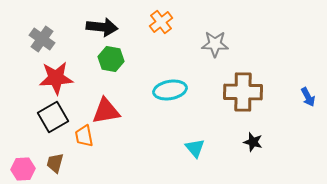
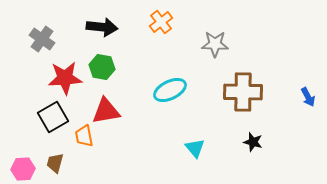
green hexagon: moved 9 px left, 8 px down
red star: moved 9 px right
cyan ellipse: rotated 16 degrees counterclockwise
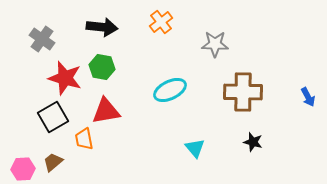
red star: rotated 20 degrees clockwise
orange trapezoid: moved 3 px down
brown trapezoid: moved 2 px left, 1 px up; rotated 35 degrees clockwise
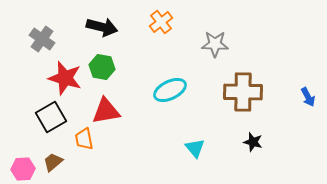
black arrow: rotated 8 degrees clockwise
black square: moved 2 px left
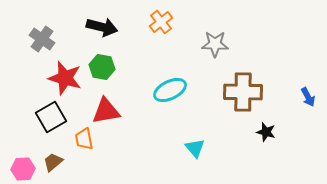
black star: moved 13 px right, 10 px up
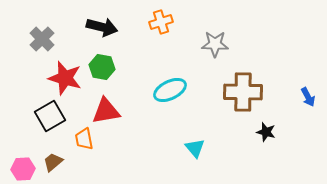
orange cross: rotated 20 degrees clockwise
gray cross: rotated 10 degrees clockwise
black square: moved 1 px left, 1 px up
